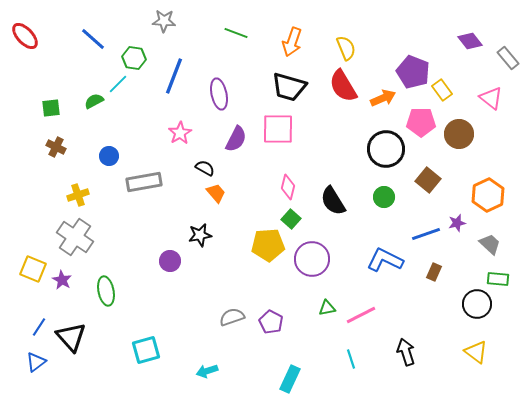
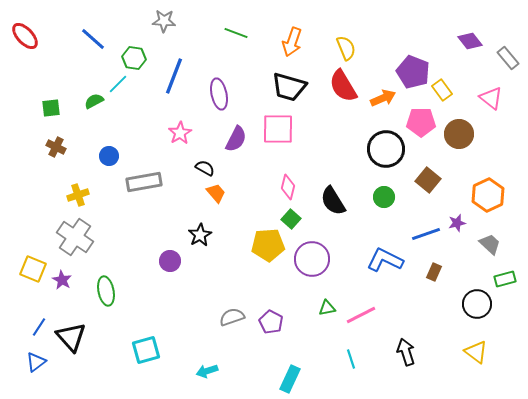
black star at (200, 235): rotated 20 degrees counterclockwise
green rectangle at (498, 279): moved 7 px right; rotated 20 degrees counterclockwise
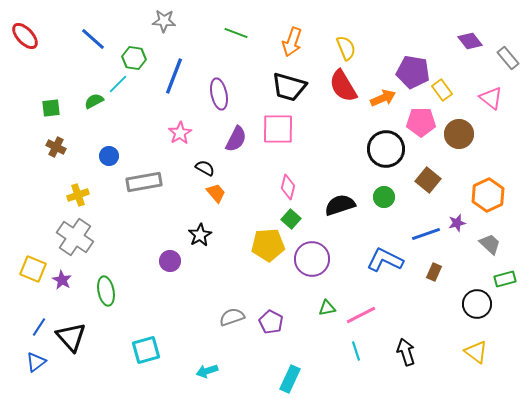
purple pentagon at (413, 72): rotated 12 degrees counterclockwise
black semicircle at (333, 201): moved 7 px right, 4 px down; rotated 104 degrees clockwise
cyan line at (351, 359): moved 5 px right, 8 px up
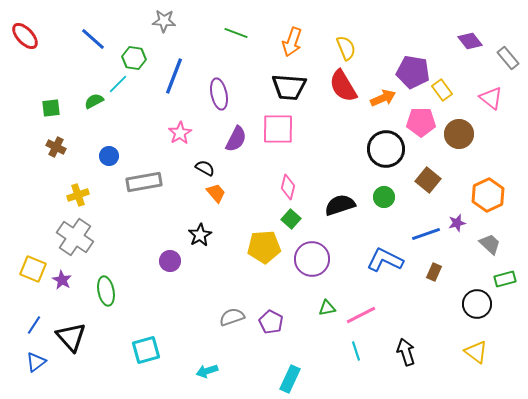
black trapezoid at (289, 87): rotated 12 degrees counterclockwise
yellow pentagon at (268, 245): moved 4 px left, 2 px down
blue line at (39, 327): moved 5 px left, 2 px up
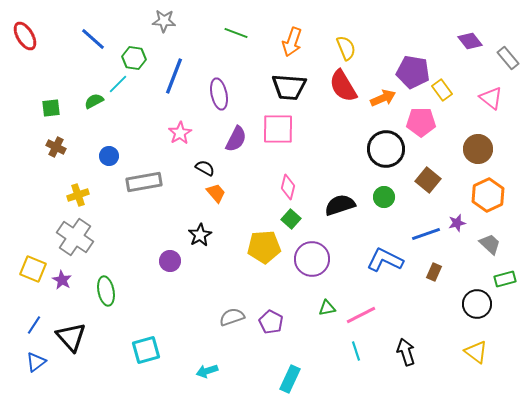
red ellipse at (25, 36): rotated 12 degrees clockwise
brown circle at (459, 134): moved 19 px right, 15 px down
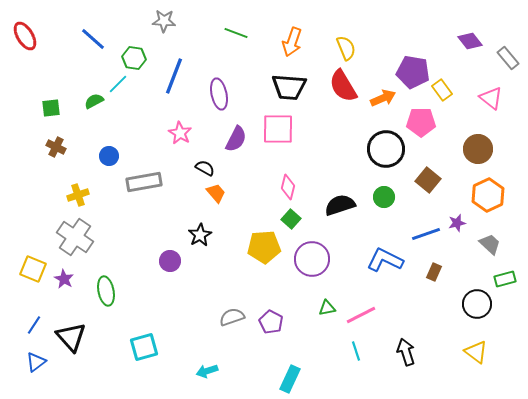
pink star at (180, 133): rotated 10 degrees counterclockwise
purple star at (62, 280): moved 2 px right, 1 px up
cyan square at (146, 350): moved 2 px left, 3 px up
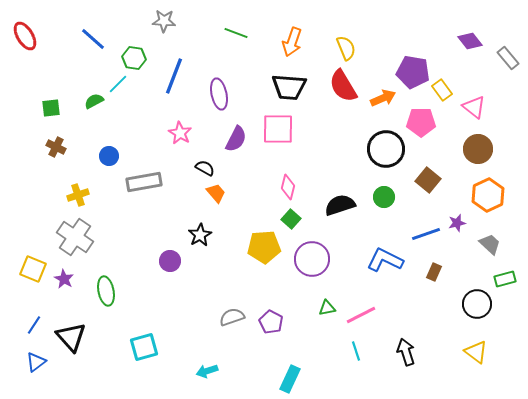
pink triangle at (491, 98): moved 17 px left, 9 px down
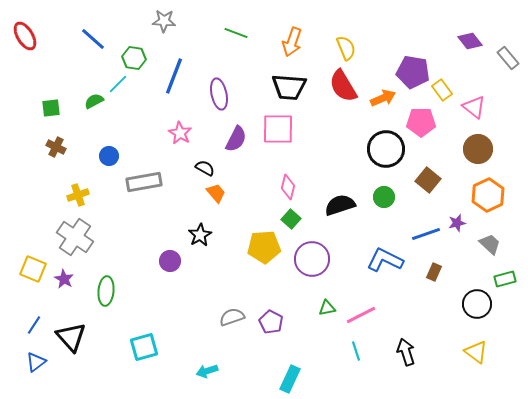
green ellipse at (106, 291): rotated 16 degrees clockwise
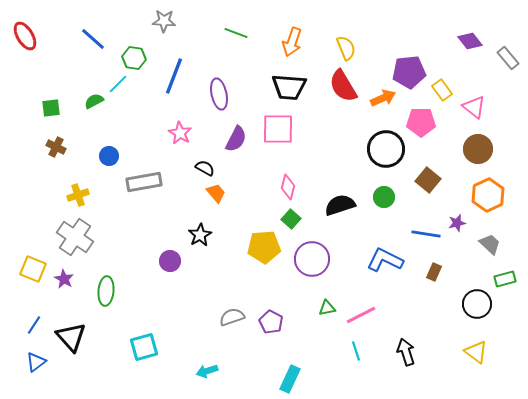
purple pentagon at (413, 72): moved 4 px left; rotated 16 degrees counterclockwise
blue line at (426, 234): rotated 28 degrees clockwise
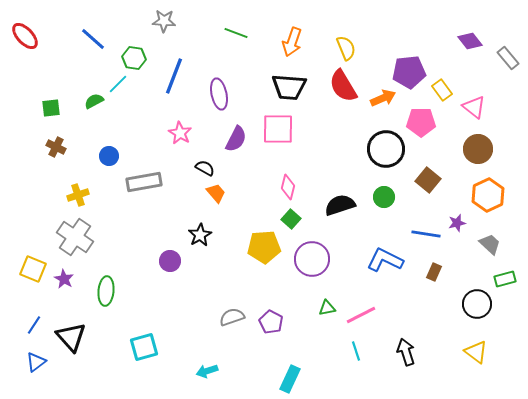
red ellipse at (25, 36): rotated 12 degrees counterclockwise
